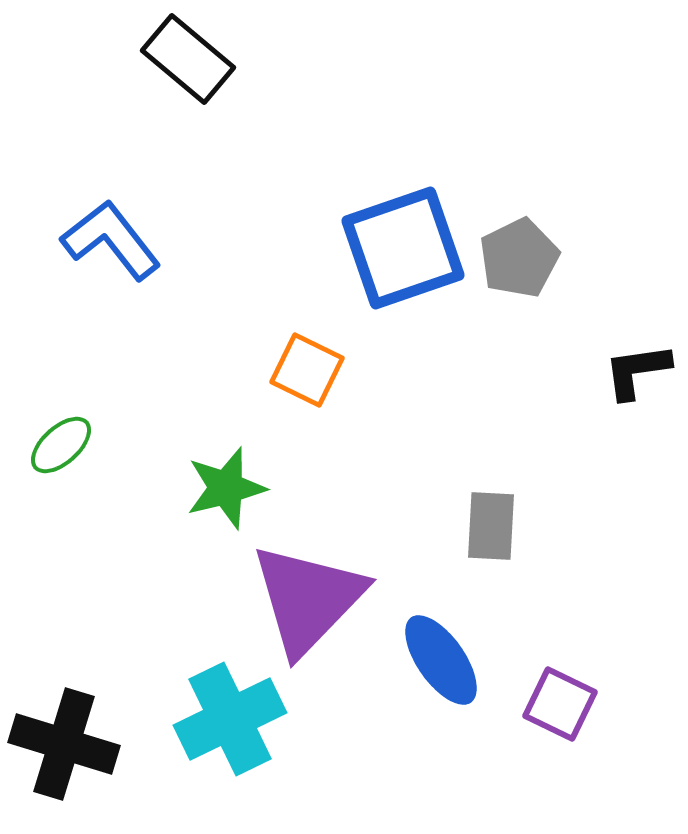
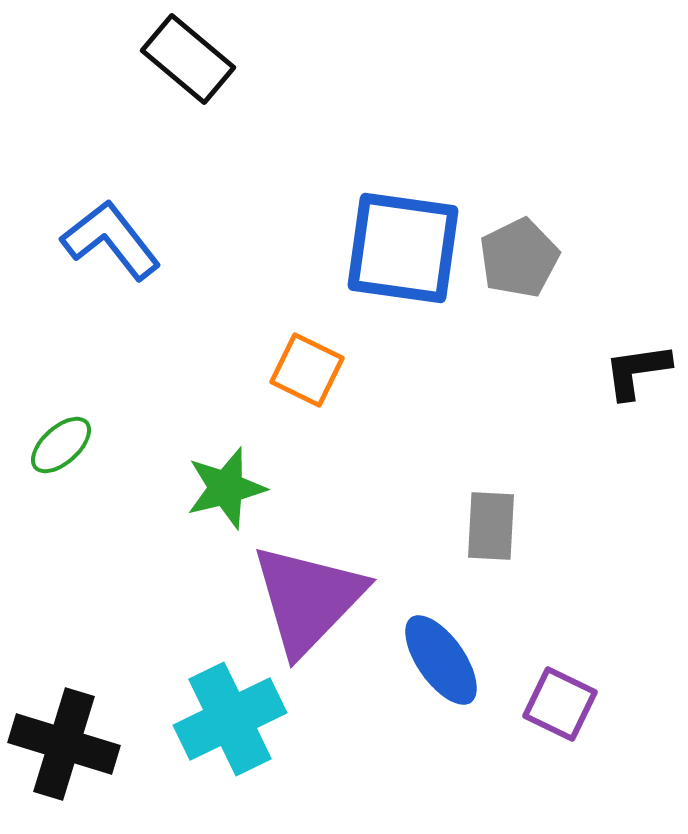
blue square: rotated 27 degrees clockwise
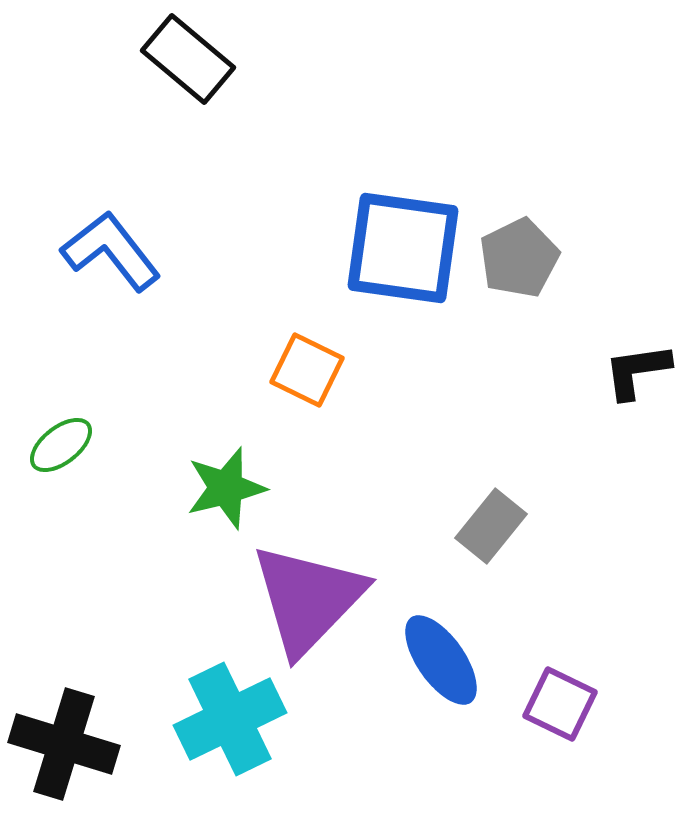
blue L-shape: moved 11 px down
green ellipse: rotated 4 degrees clockwise
gray rectangle: rotated 36 degrees clockwise
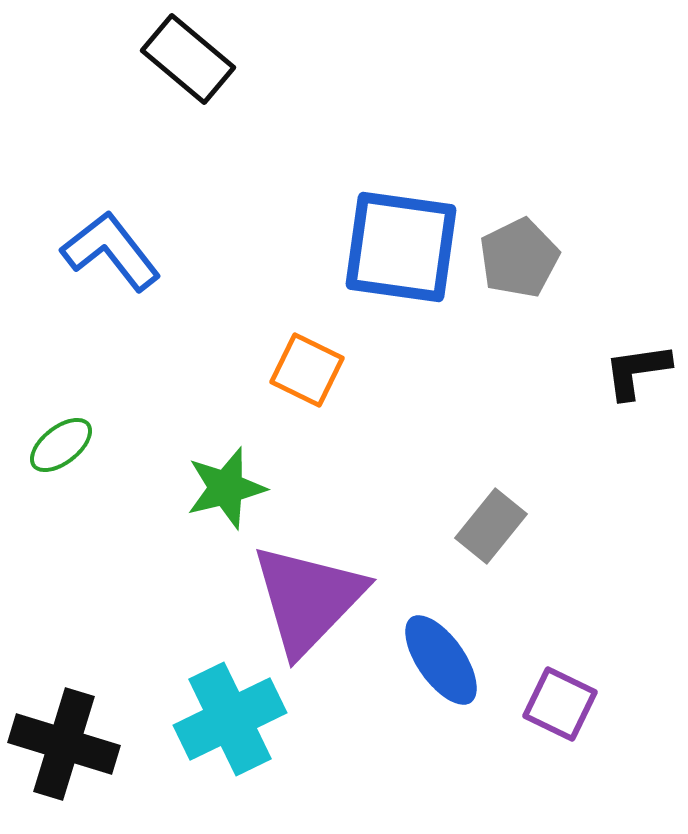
blue square: moved 2 px left, 1 px up
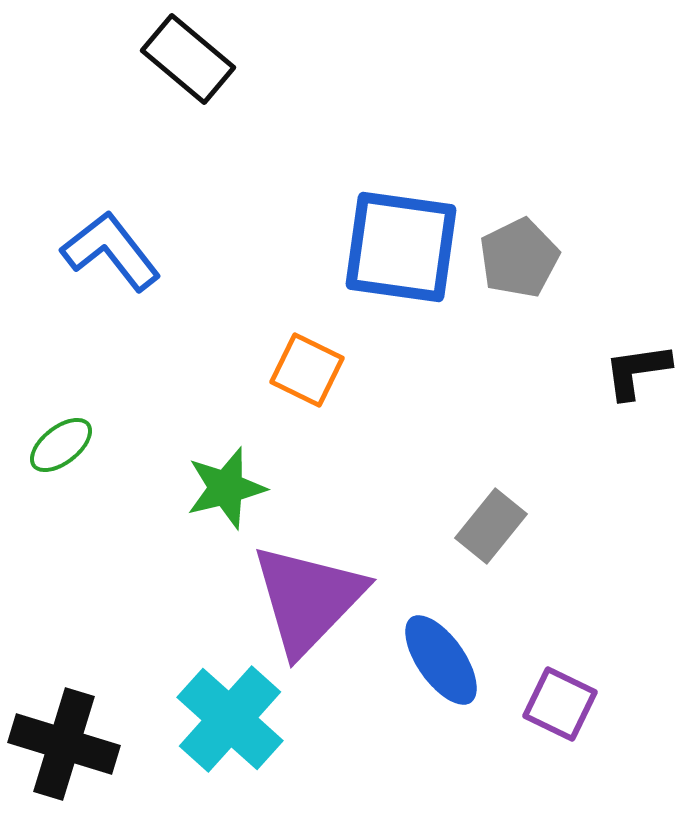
cyan cross: rotated 22 degrees counterclockwise
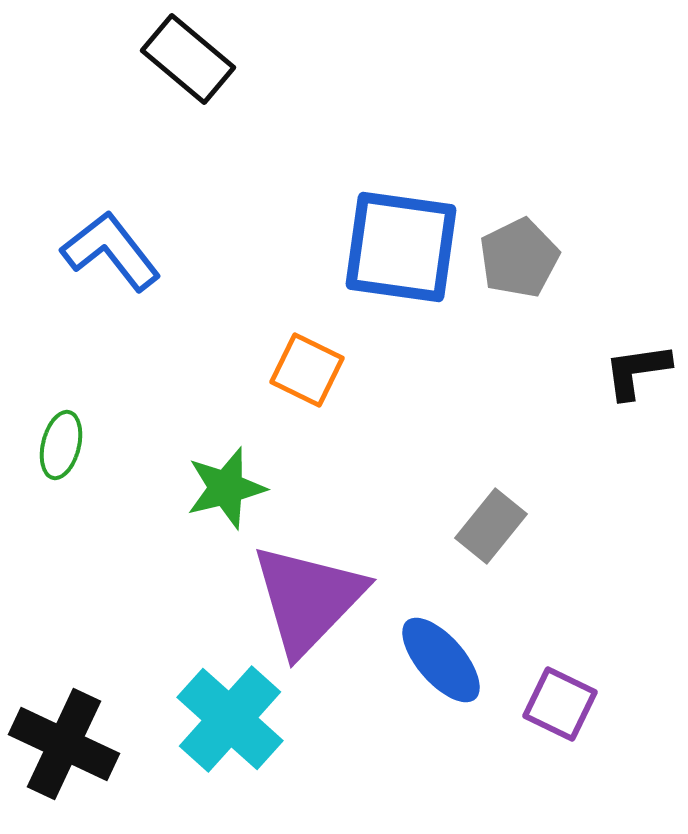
green ellipse: rotated 38 degrees counterclockwise
blue ellipse: rotated 6 degrees counterclockwise
black cross: rotated 8 degrees clockwise
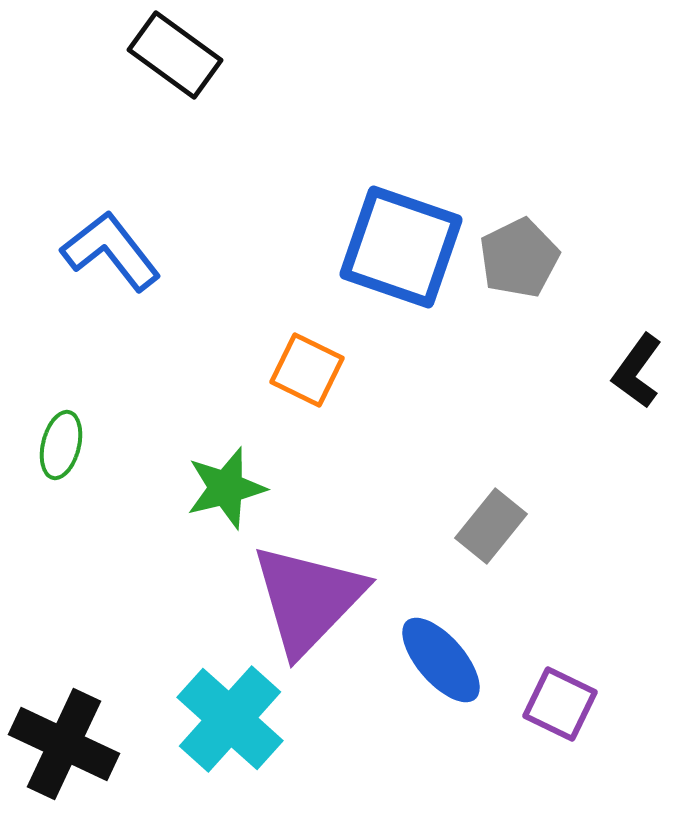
black rectangle: moved 13 px left, 4 px up; rotated 4 degrees counterclockwise
blue square: rotated 11 degrees clockwise
black L-shape: rotated 46 degrees counterclockwise
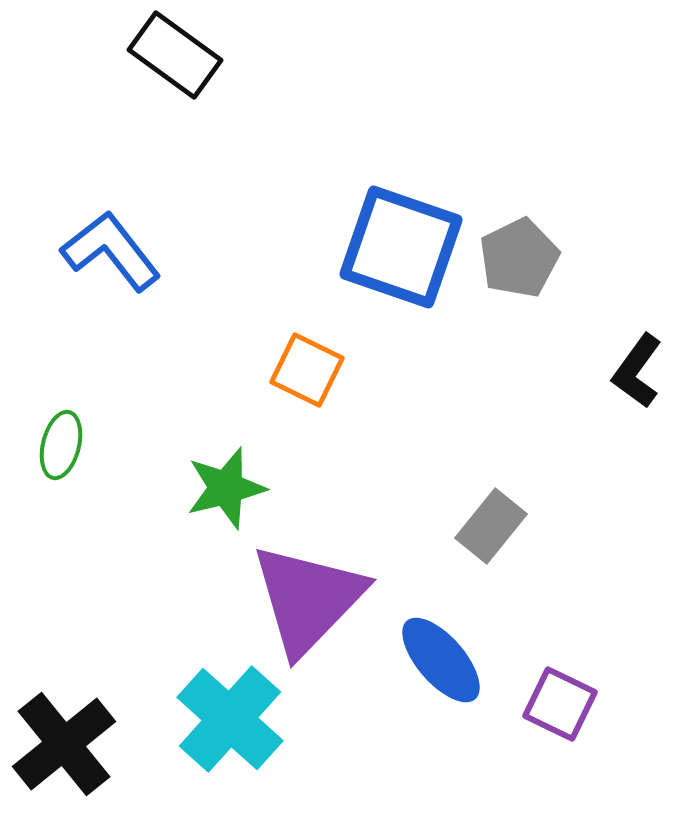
black cross: rotated 26 degrees clockwise
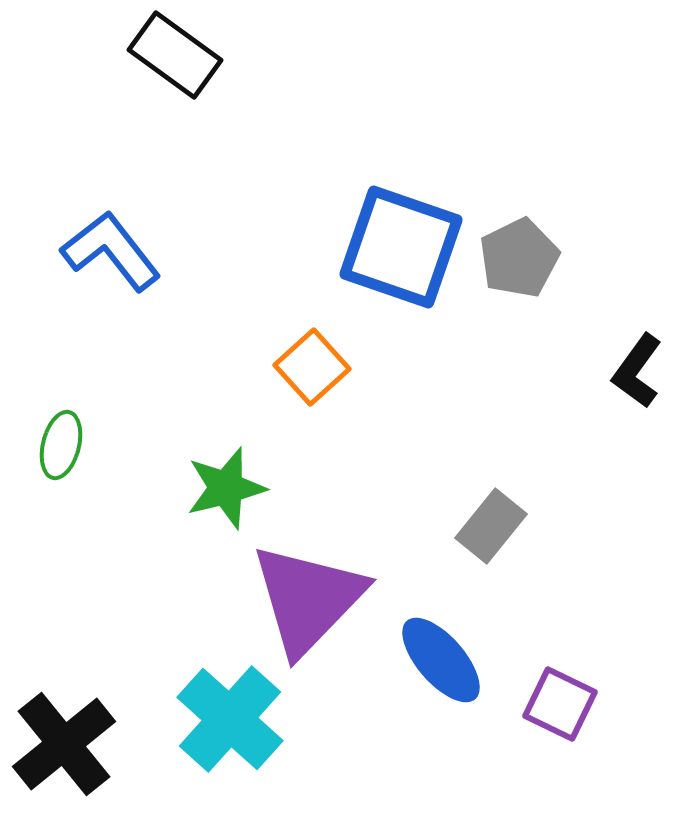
orange square: moved 5 px right, 3 px up; rotated 22 degrees clockwise
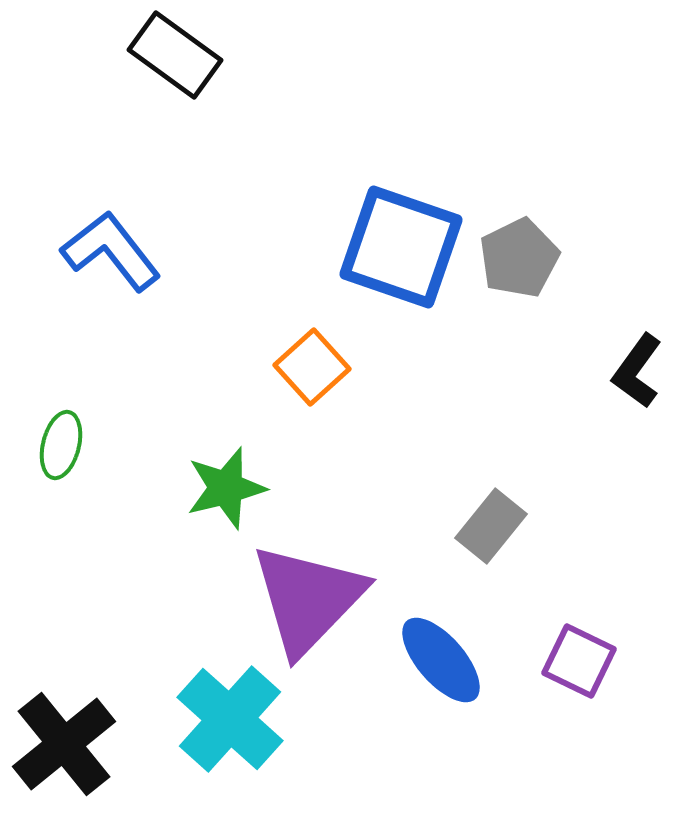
purple square: moved 19 px right, 43 px up
